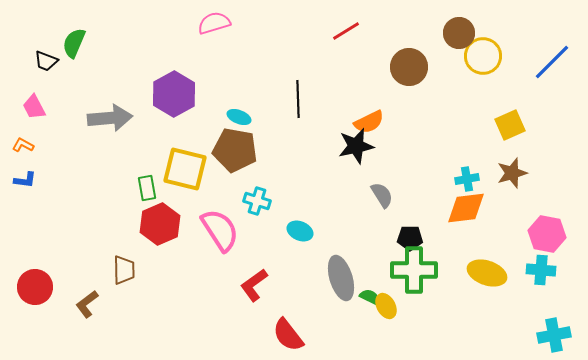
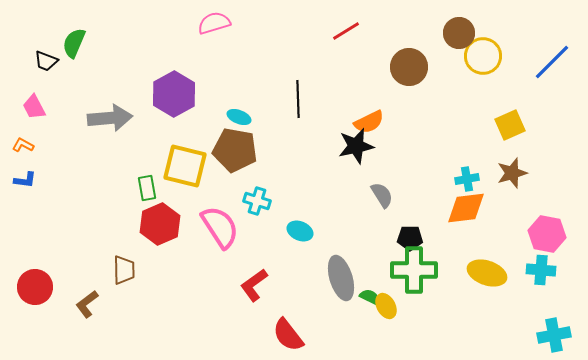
yellow square at (185, 169): moved 3 px up
pink semicircle at (220, 230): moved 3 px up
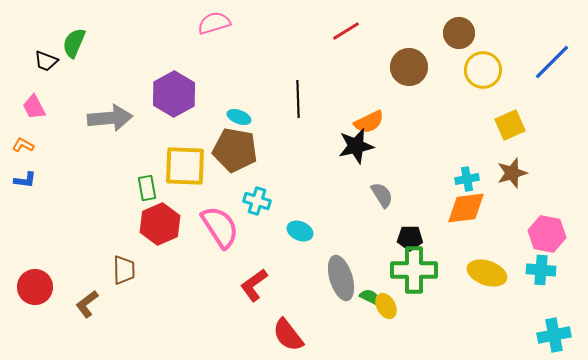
yellow circle at (483, 56): moved 14 px down
yellow square at (185, 166): rotated 12 degrees counterclockwise
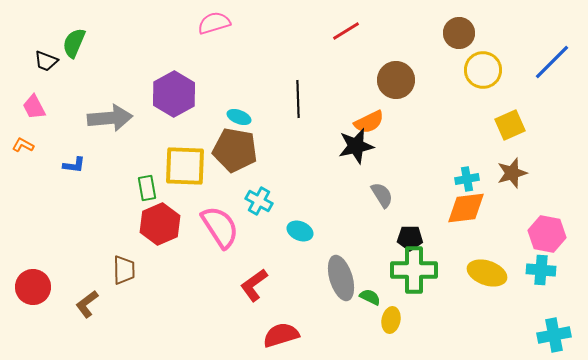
brown circle at (409, 67): moved 13 px left, 13 px down
blue L-shape at (25, 180): moved 49 px right, 15 px up
cyan cross at (257, 201): moved 2 px right; rotated 12 degrees clockwise
red circle at (35, 287): moved 2 px left
yellow ellipse at (386, 306): moved 5 px right, 14 px down; rotated 40 degrees clockwise
red semicircle at (288, 335): moved 7 px left; rotated 111 degrees clockwise
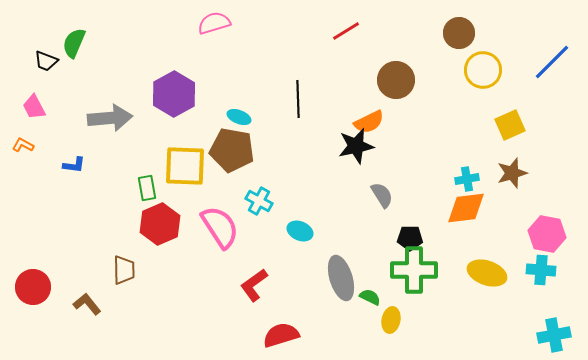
brown pentagon at (235, 150): moved 3 px left
brown L-shape at (87, 304): rotated 88 degrees clockwise
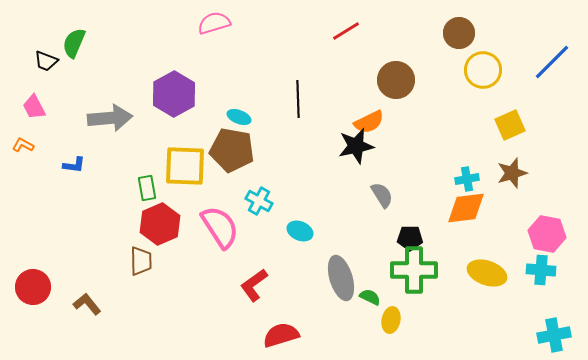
brown trapezoid at (124, 270): moved 17 px right, 9 px up
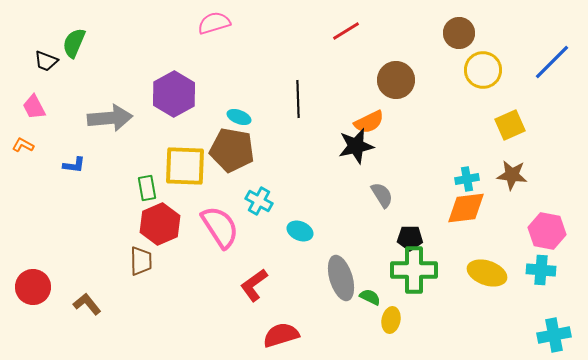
brown star at (512, 173): moved 2 px down; rotated 24 degrees clockwise
pink hexagon at (547, 234): moved 3 px up
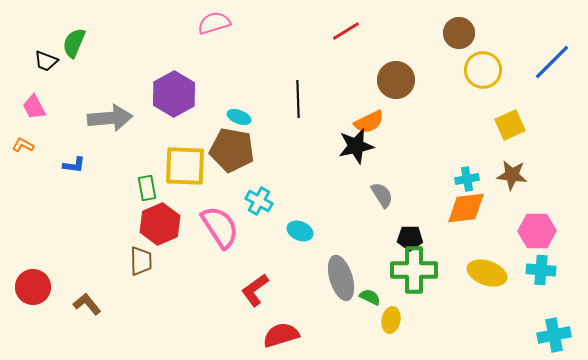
pink hexagon at (547, 231): moved 10 px left; rotated 12 degrees counterclockwise
red L-shape at (254, 285): moved 1 px right, 5 px down
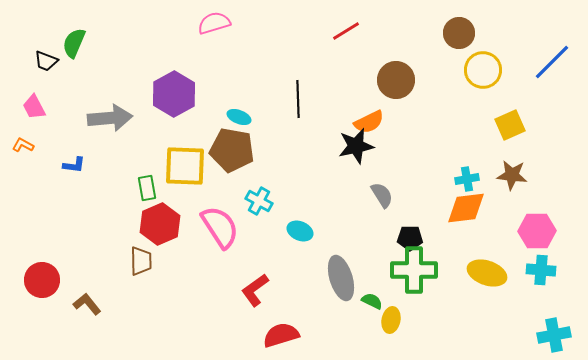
red circle at (33, 287): moved 9 px right, 7 px up
green semicircle at (370, 297): moved 2 px right, 4 px down
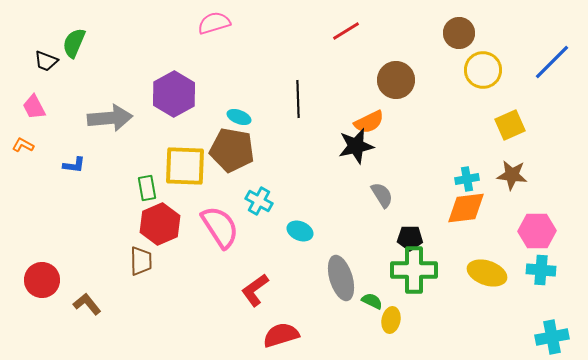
cyan cross at (554, 335): moved 2 px left, 2 px down
